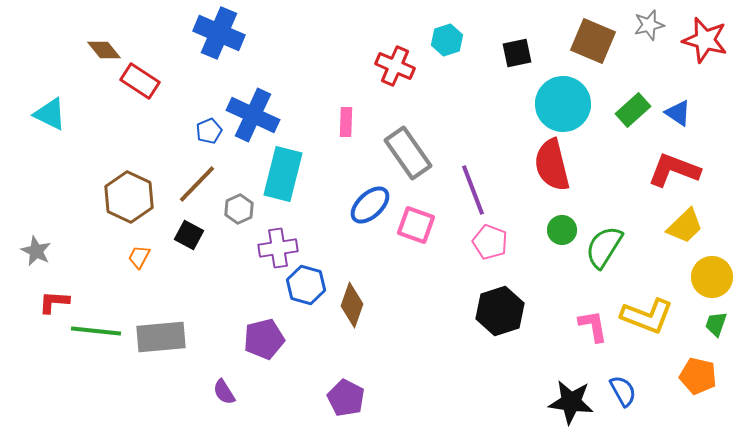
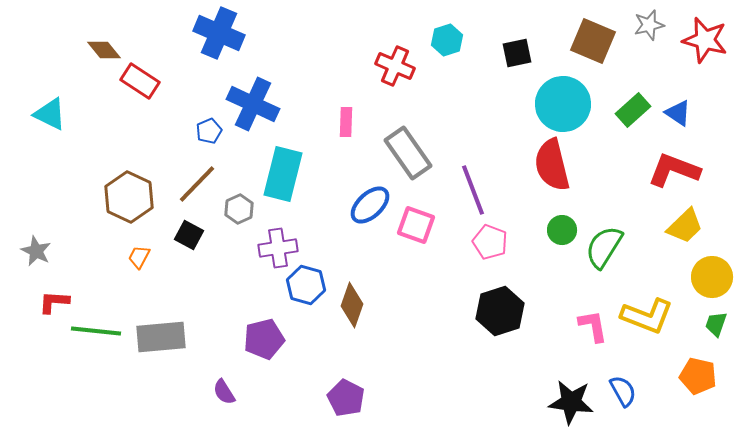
blue cross at (253, 115): moved 11 px up
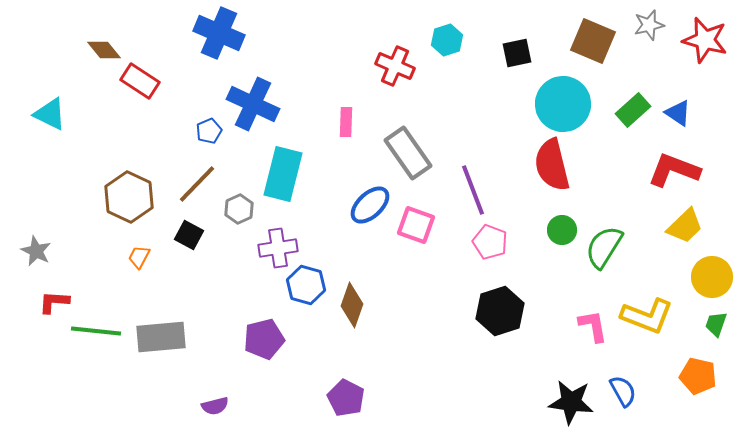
purple semicircle at (224, 392): moved 9 px left, 14 px down; rotated 72 degrees counterclockwise
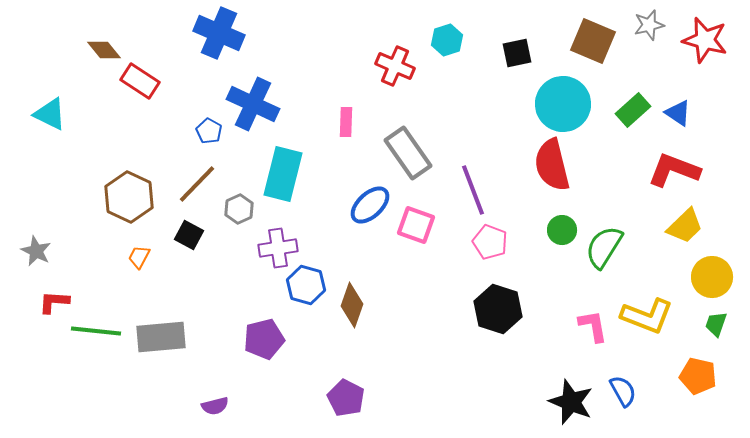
blue pentagon at (209, 131): rotated 20 degrees counterclockwise
black hexagon at (500, 311): moved 2 px left, 2 px up; rotated 24 degrees counterclockwise
black star at (571, 402): rotated 15 degrees clockwise
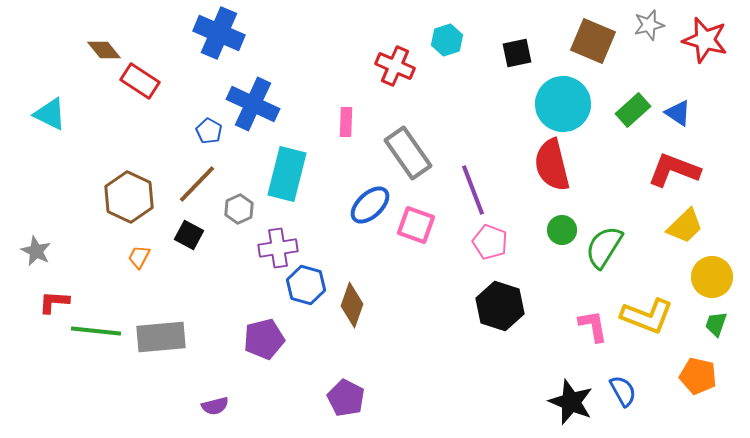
cyan rectangle at (283, 174): moved 4 px right
black hexagon at (498, 309): moved 2 px right, 3 px up
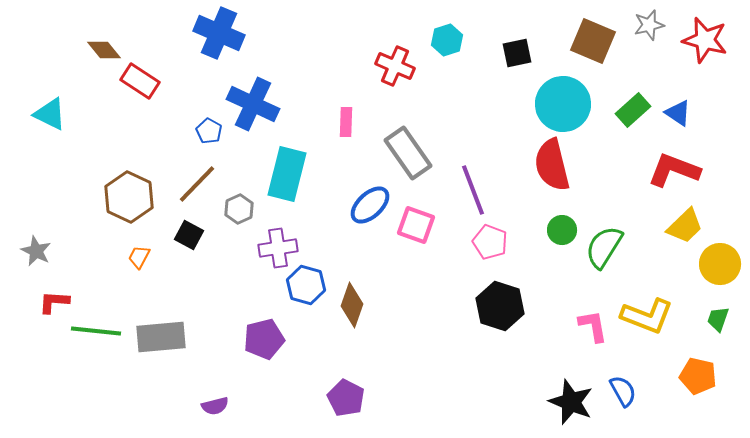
yellow circle at (712, 277): moved 8 px right, 13 px up
green trapezoid at (716, 324): moved 2 px right, 5 px up
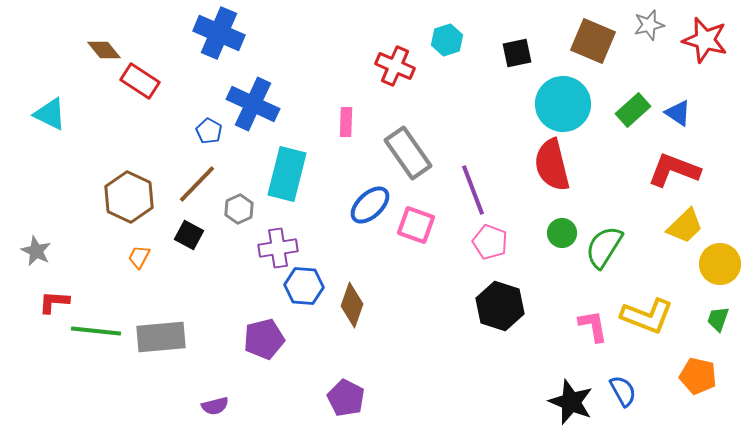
green circle at (562, 230): moved 3 px down
blue hexagon at (306, 285): moved 2 px left, 1 px down; rotated 12 degrees counterclockwise
